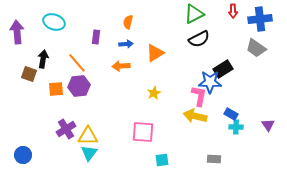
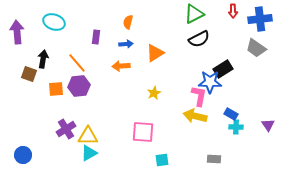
cyan triangle: rotated 24 degrees clockwise
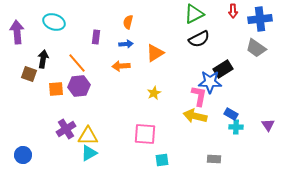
pink square: moved 2 px right, 2 px down
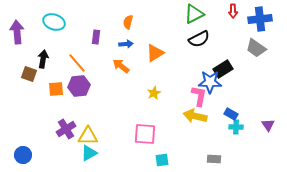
orange arrow: rotated 42 degrees clockwise
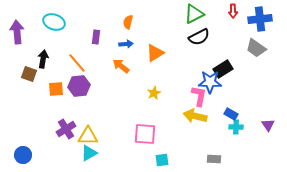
black semicircle: moved 2 px up
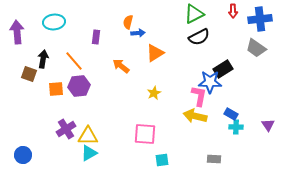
cyan ellipse: rotated 25 degrees counterclockwise
blue arrow: moved 12 px right, 11 px up
orange line: moved 3 px left, 2 px up
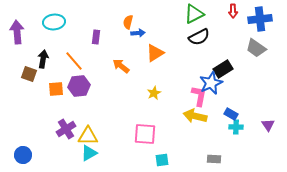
blue star: moved 1 px right, 1 px down; rotated 25 degrees counterclockwise
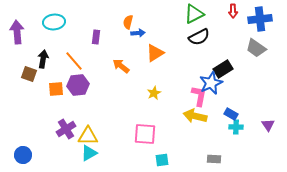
purple hexagon: moved 1 px left, 1 px up
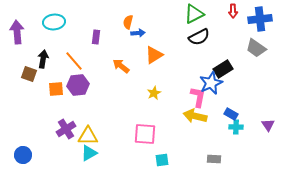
orange triangle: moved 1 px left, 2 px down
pink L-shape: moved 1 px left, 1 px down
